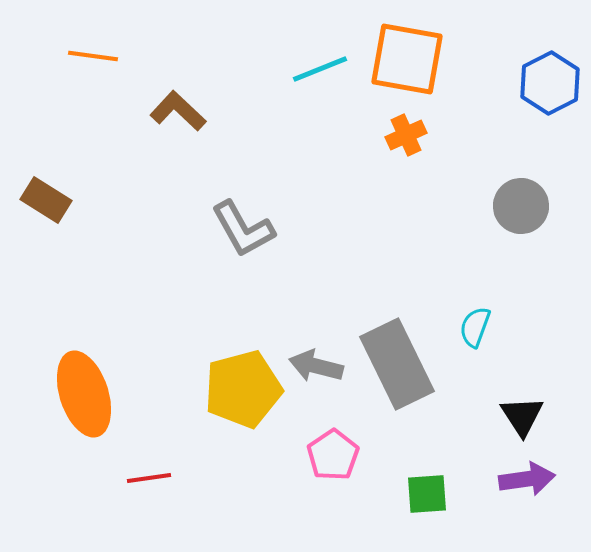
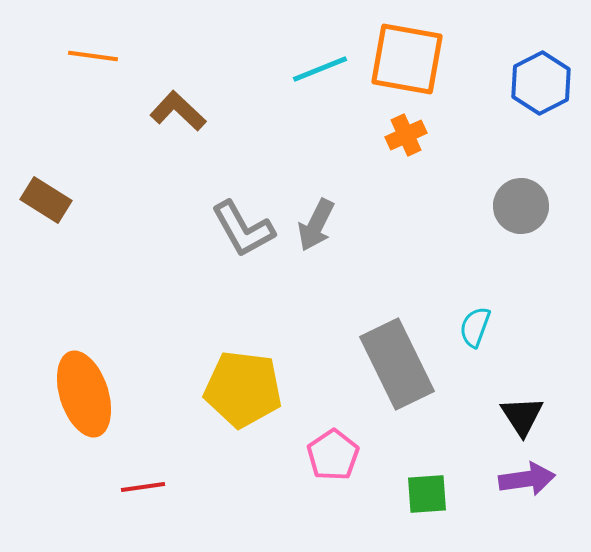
blue hexagon: moved 9 px left
gray arrow: moved 141 px up; rotated 78 degrees counterclockwise
yellow pentagon: rotated 22 degrees clockwise
red line: moved 6 px left, 9 px down
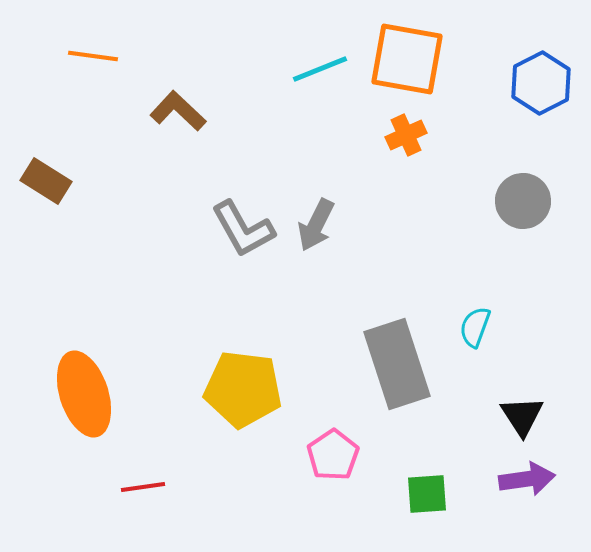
brown rectangle: moved 19 px up
gray circle: moved 2 px right, 5 px up
gray rectangle: rotated 8 degrees clockwise
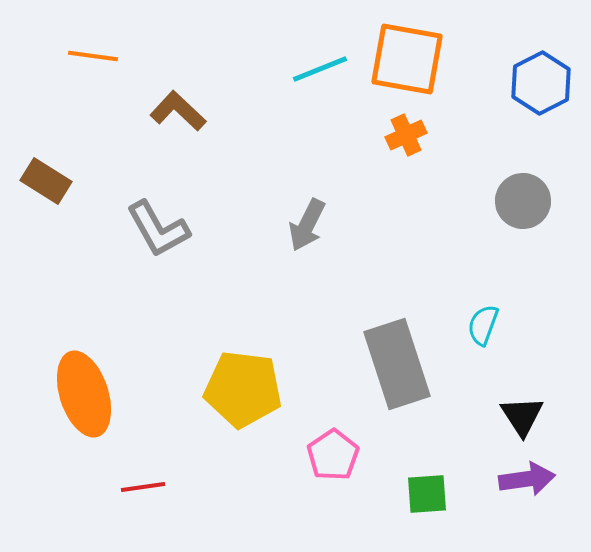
gray arrow: moved 9 px left
gray L-shape: moved 85 px left
cyan semicircle: moved 8 px right, 2 px up
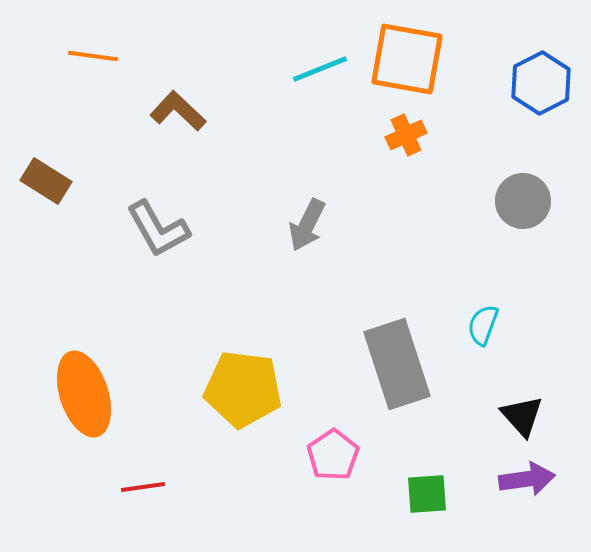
black triangle: rotated 9 degrees counterclockwise
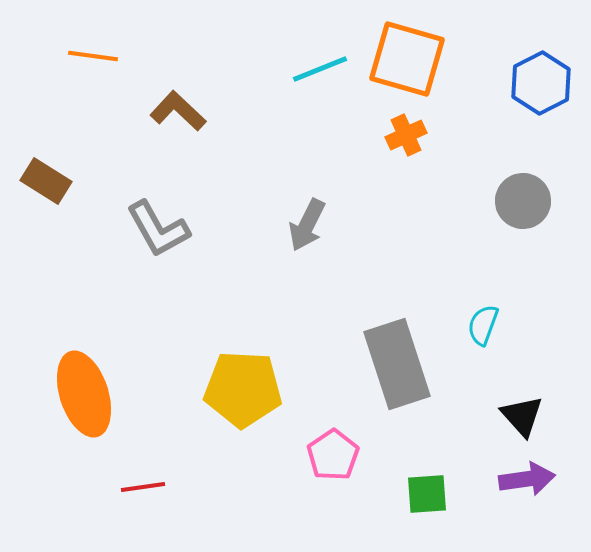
orange square: rotated 6 degrees clockwise
yellow pentagon: rotated 4 degrees counterclockwise
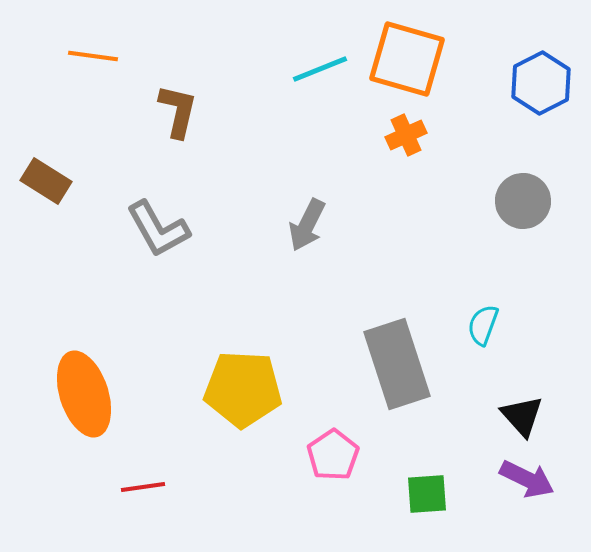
brown L-shape: rotated 60 degrees clockwise
purple arrow: rotated 34 degrees clockwise
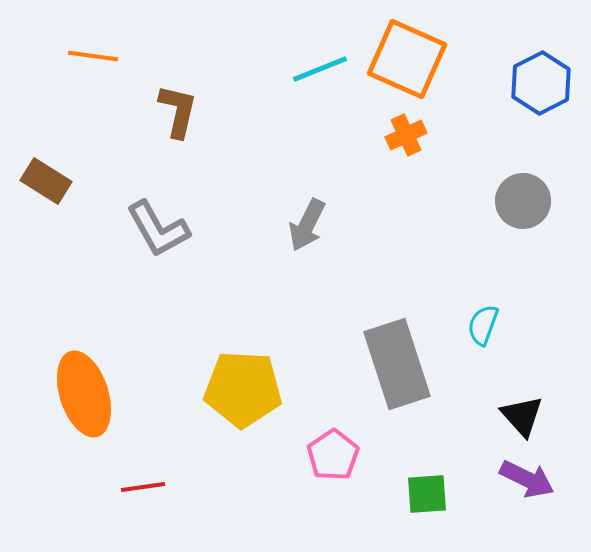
orange square: rotated 8 degrees clockwise
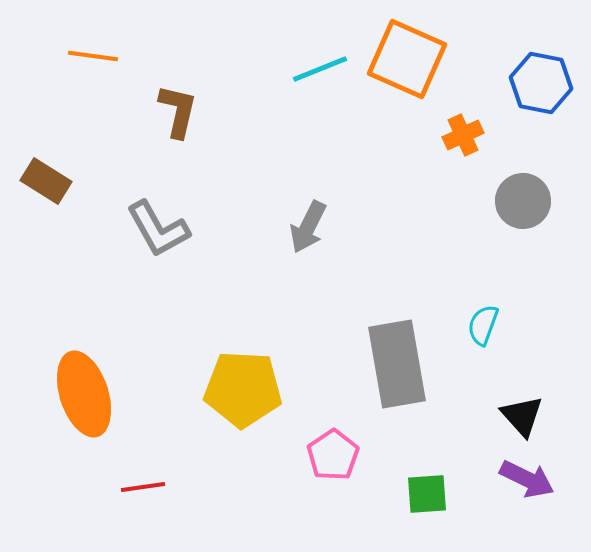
blue hexagon: rotated 22 degrees counterclockwise
orange cross: moved 57 px right
gray arrow: moved 1 px right, 2 px down
gray rectangle: rotated 8 degrees clockwise
